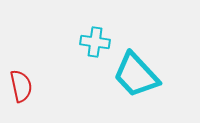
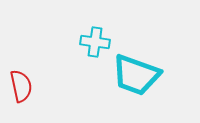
cyan trapezoid: rotated 27 degrees counterclockwise
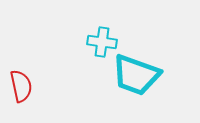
cyan cross: moved 7 px right
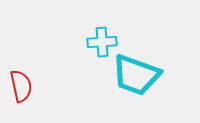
cyan cross: rotated 12 degrees counterclockwise
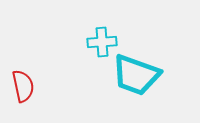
red semicircle: moved 2 px right
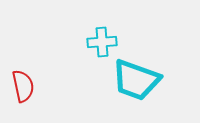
cyan trapezoid: moved 5 px down
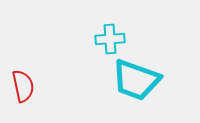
cyan cross: moved 8 px right, 3 px up
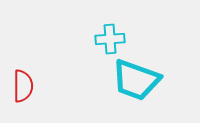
red semicircle: rotated 12 degrees clockwise
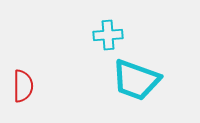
cyan cross: moved 2 px left, 4 px up
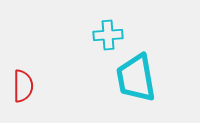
cyan trapezoid: moved 2 px up; rotated 60 degrees clockwise
